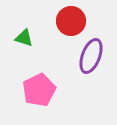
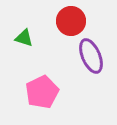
purple ellipse: rotated 44 degrees counterclockwise
pink pentagon: moved 3 px right, 2 px down
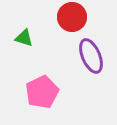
red circle: moved 1 px right, 4 px up
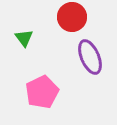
green triangle: rotated 36 degrees clockwise
purple ellipse: moved 1 px left, 1 px down
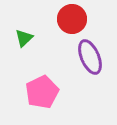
red circle: moved 2 px down
green triangle: rotated 24 degrees clockwise
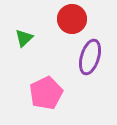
purple ellipse: rotated 40 degrees clockwise
pink pentagon: moved 4 px right, 1 px down
